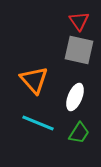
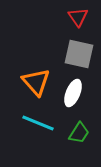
red triangle: moved 1 px left, 4 px up
gray square: moved 4 px down
orange triangle: moved 2 px right, 2 px down
white ellipse: moved 2 px left, 4 px up
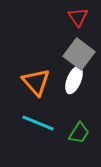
gray square: rotated 24 degrees clockwise
white ellipse: moved 1 px right, 13 px up
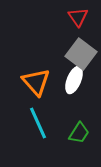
gray square: moved 2 px right
cyan line: rotated 44 degrees clockwise
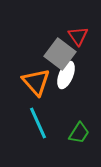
red triangle: moved 19 px down
gray square: moved 21 px left
white ellipse: moved 8 px left, 5 px up
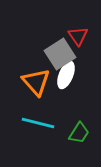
gray square: rotated 20 degrees clockwise
cyan line: rotated 52 degrees counterclockwise
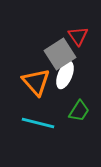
white ellipse: moved 1 px left
green trapezoid: moved 22 px up
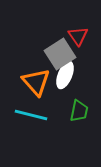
green trapezoid: rotated 20 degrees counterclockwise
cyan line: moved 7 px left, 8 px up
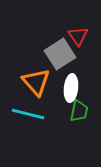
white ellipse: moved 6 px right, 13 px down; rotated 16 degrees counterclockwise
cyan line: moved 3 px left, 1 px up
